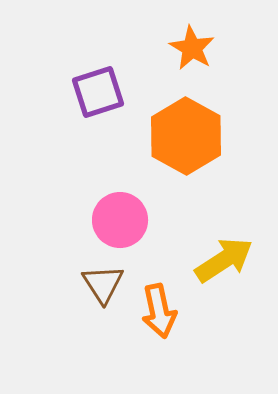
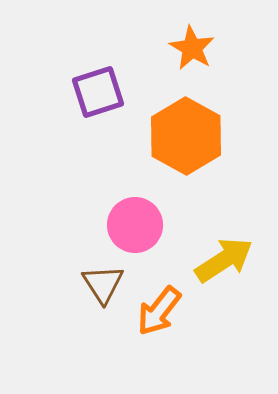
pink circle: moved 15 px right, 5 px down
orange arrow: rotated 50 degrees clockwise
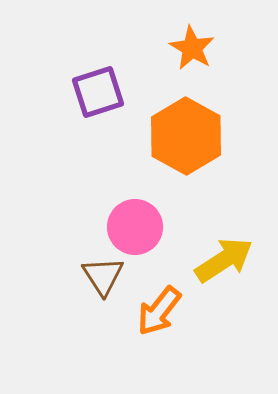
pink circle: moved 2 px down
brown triangle: moved 8 px up
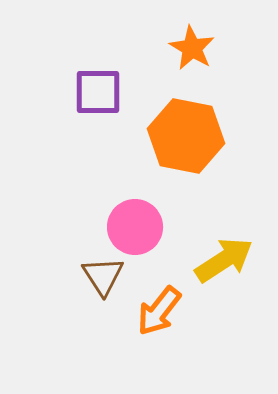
purple square: rotated 18 degrees clockwise
orange hexagon: rotated 18 degrees counterclockwise
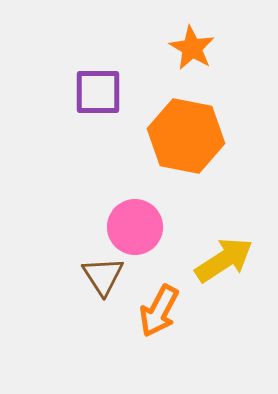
orange arrow: rotated 10 degrees counterclockwise
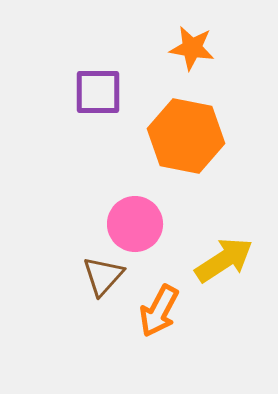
orange star: rotated 21 degrees counterclockwise
pink circle: moved 3 px up
brown triangle: rotated 15 degrees clockwise
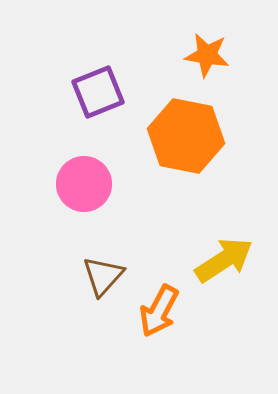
orange star: moved 15 px right, 7 px down
purple square: rotated 22 degrees counterclockwise
pink circle: moved 51 px left, 40 px up
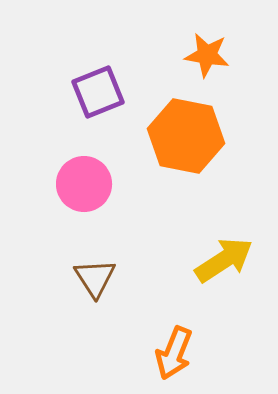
brown triangle: moved 8 px left, 2 px down; rotated 15 degrees counterclockwise
orange arrow: moved 15 px right, 42 px down; rotated 6 degrees counterclockwise
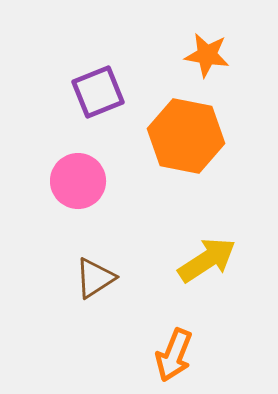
pink circle: moved 6 px left, 3 px up
yellow arrow: moved 17 px left
brown triangle: rotated 30 degrees clockwise
orange arrow: moved 2 px down
